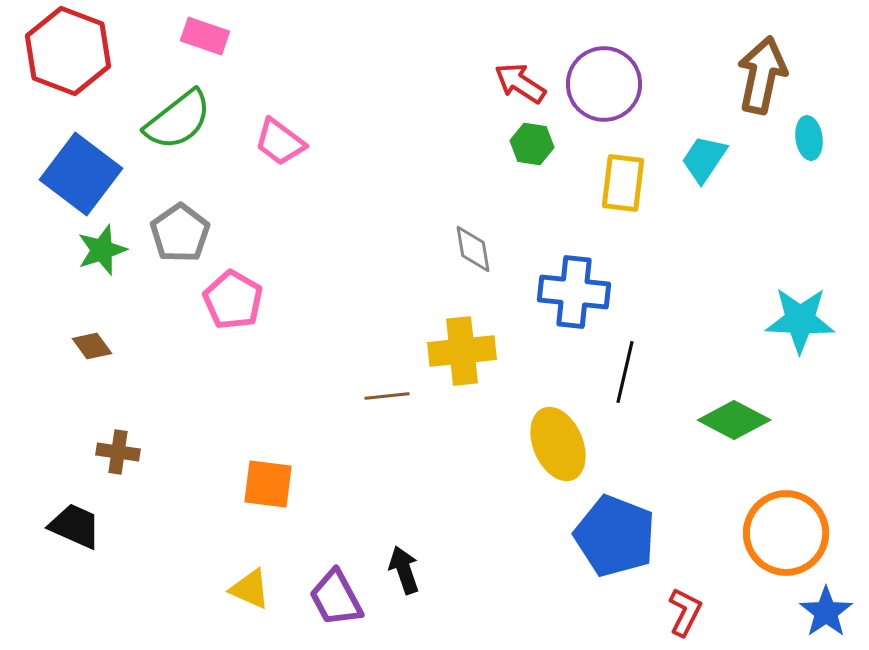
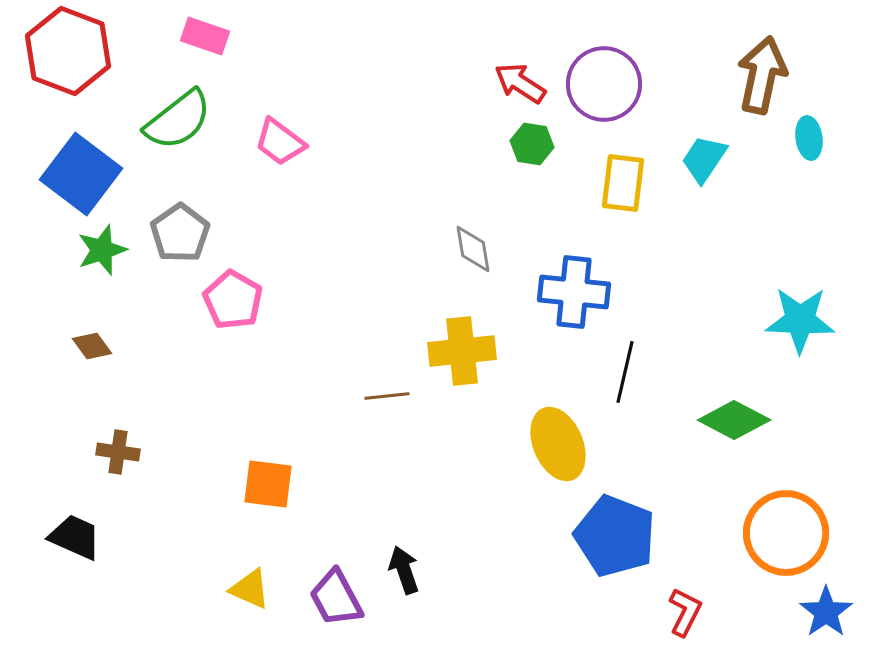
black trapezoid: moved 11 px down
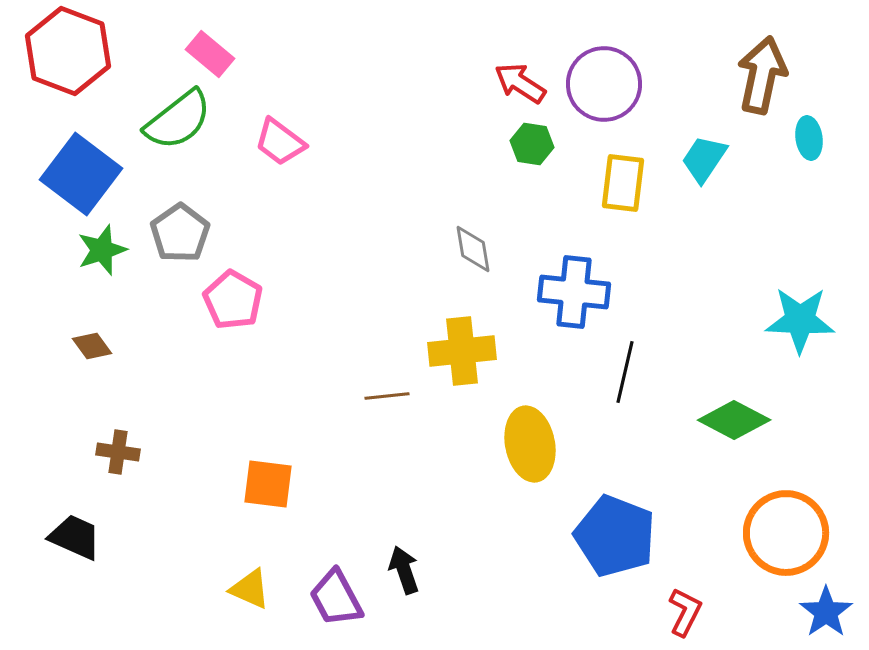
pink rectangle: moved 5 px right, 18 px down; rotated 21 degrees clockwise
yellow ellipse: moved 28 px left; rotated 12 degrees clockwise
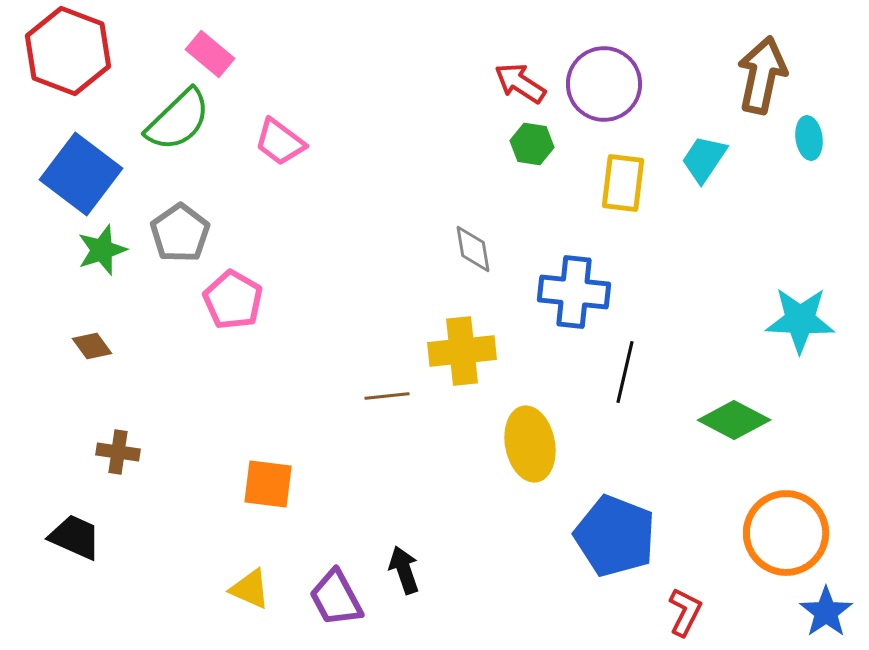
green semicircle: rotated 6 degrees counterclockwise
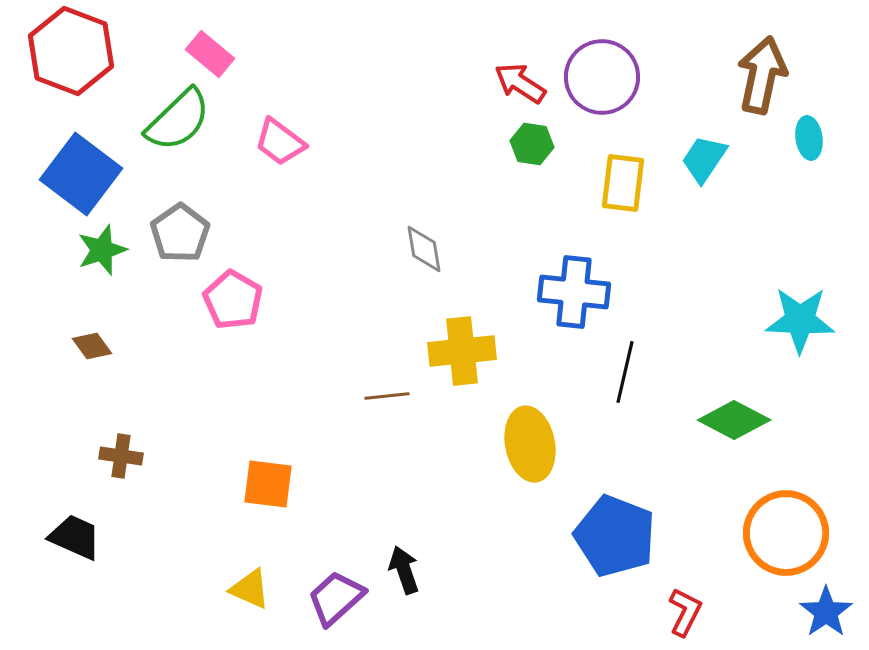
red hexagon: moved 3 px right
purple circle: moved 2 px left, 7 px up
gray diamond: moved 49 px left
brown cross: moved 3 px right, 4 px down
purple trapezoid: rotated 76 degrees clockwise
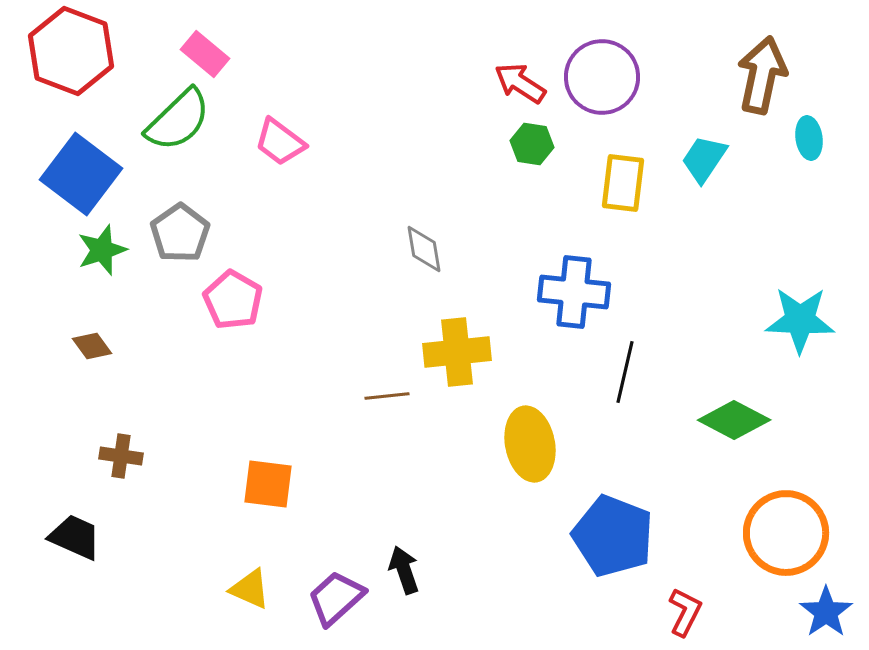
pink rectangle: moved 5 px left
yellow cross: moved 5 px left, 1 px down
blue pentagon: moved 2 px left
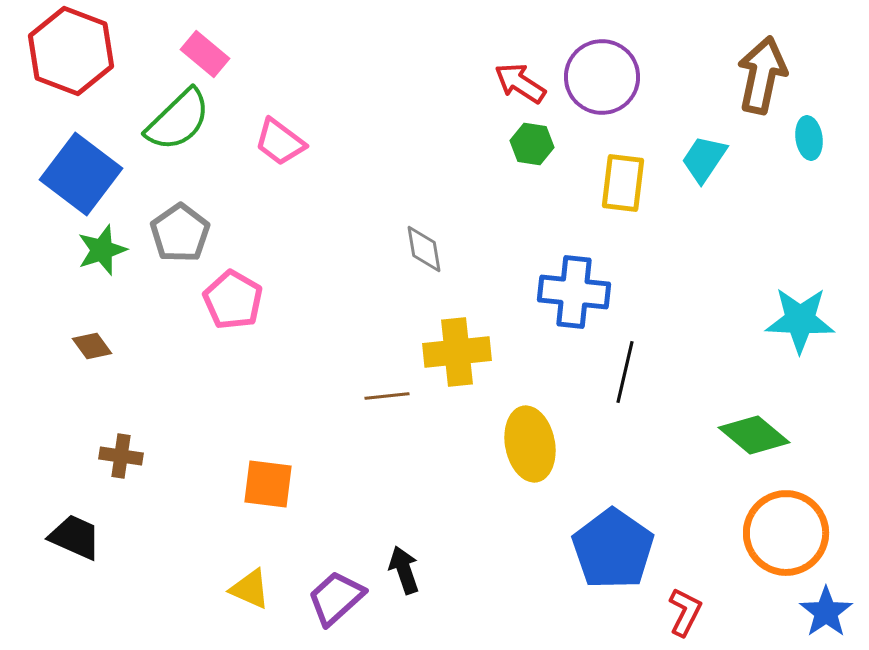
green diamond: moved 20 px right, 15 px down; rotated 12 degrees clockwise
blue pentagon: moved 13 px down; rotated 14 degrees clockwise
